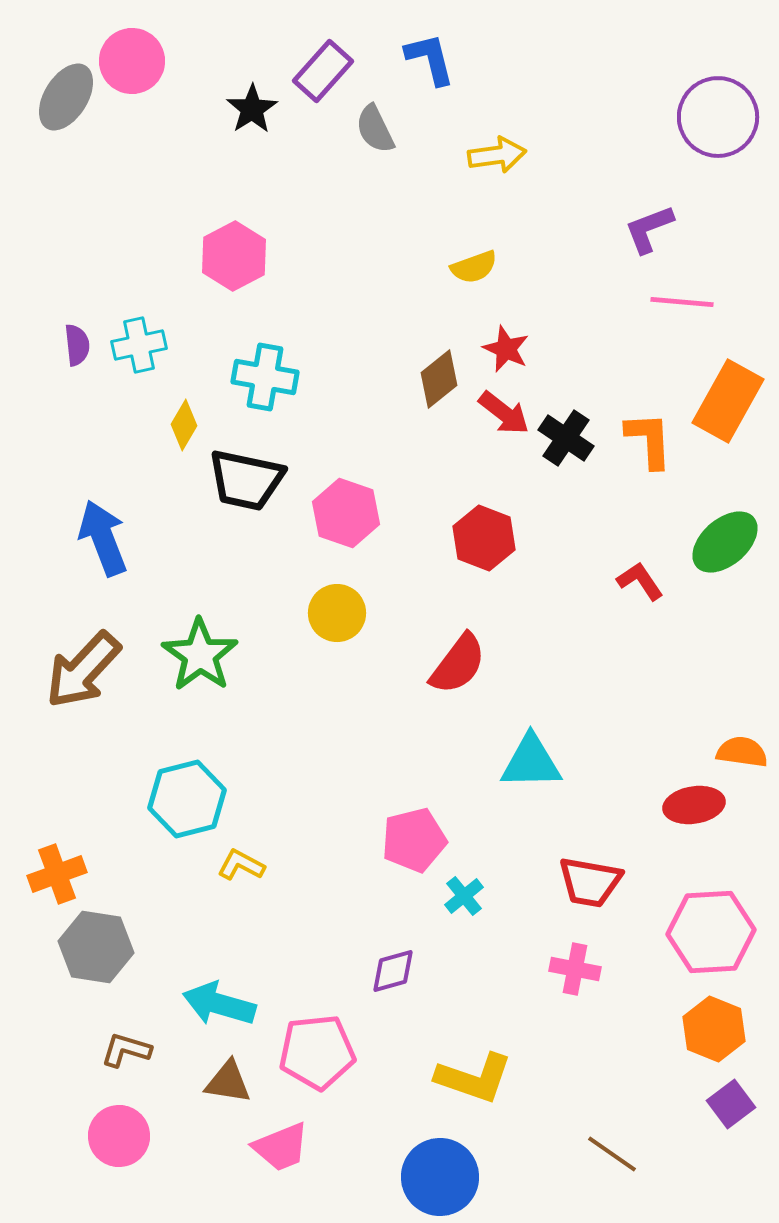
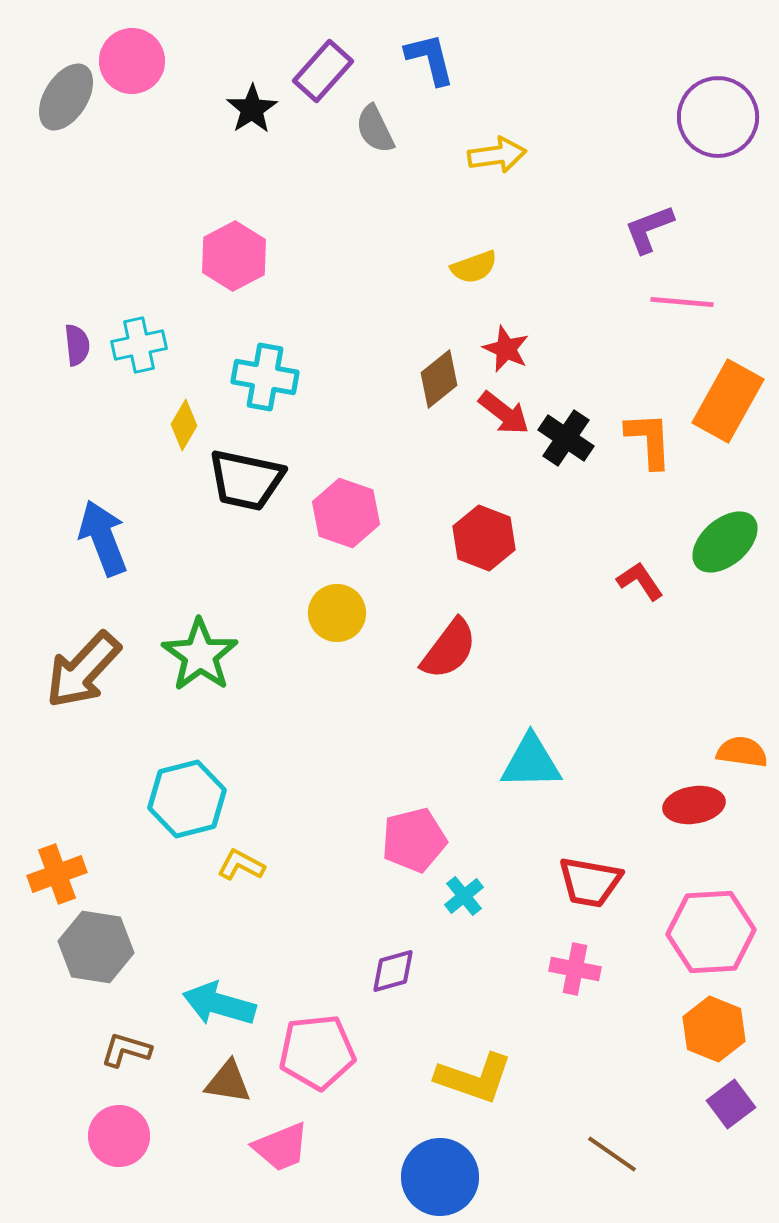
red semicircle at (458, 664): moved 9 px left, 15 px up
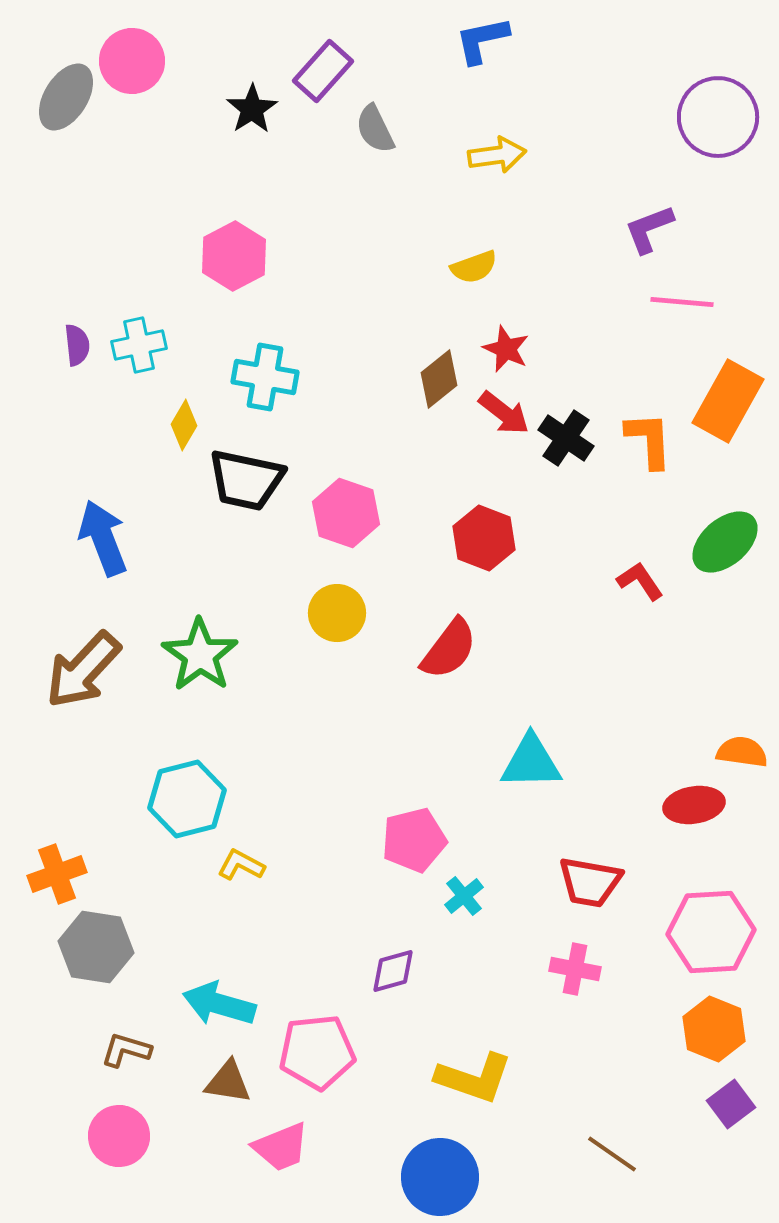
blue L-shape at (430, 59): moved 52 px right, 19 px up; rotated 88 degrees counterclockwise
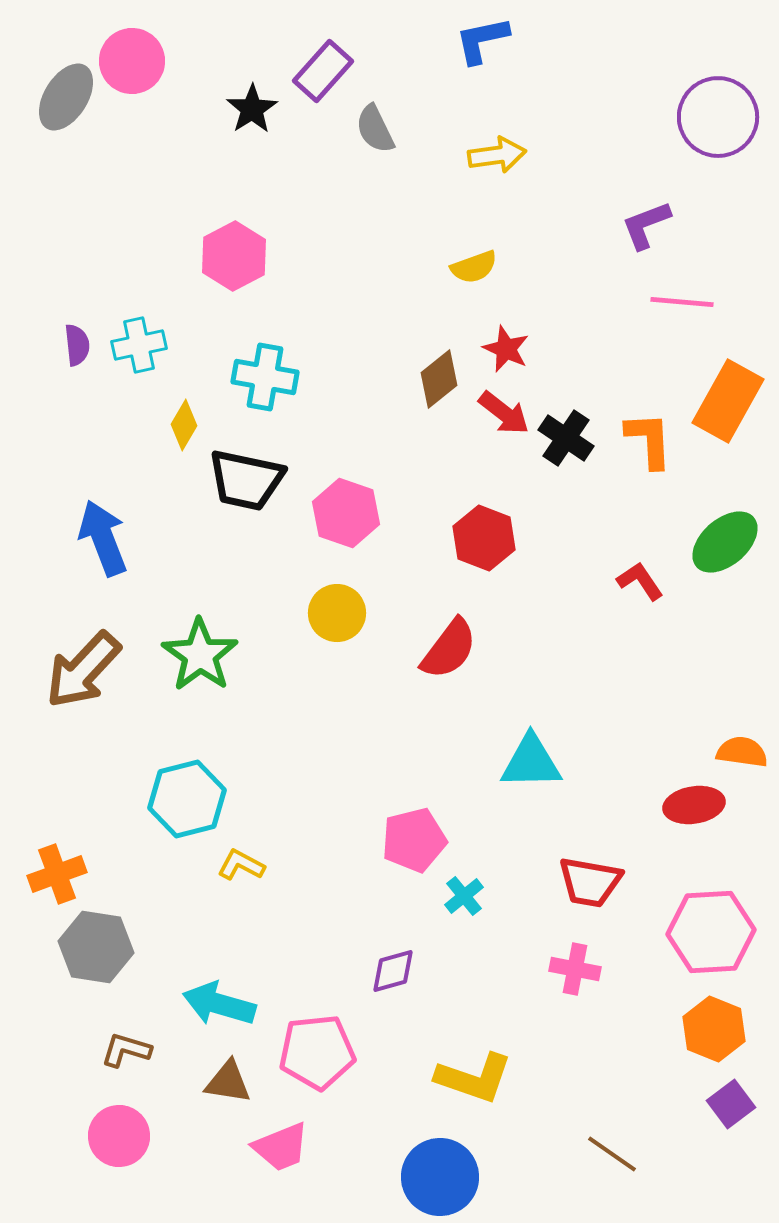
purple L-shape at (649, 229): moved 3 px left, 4 px up
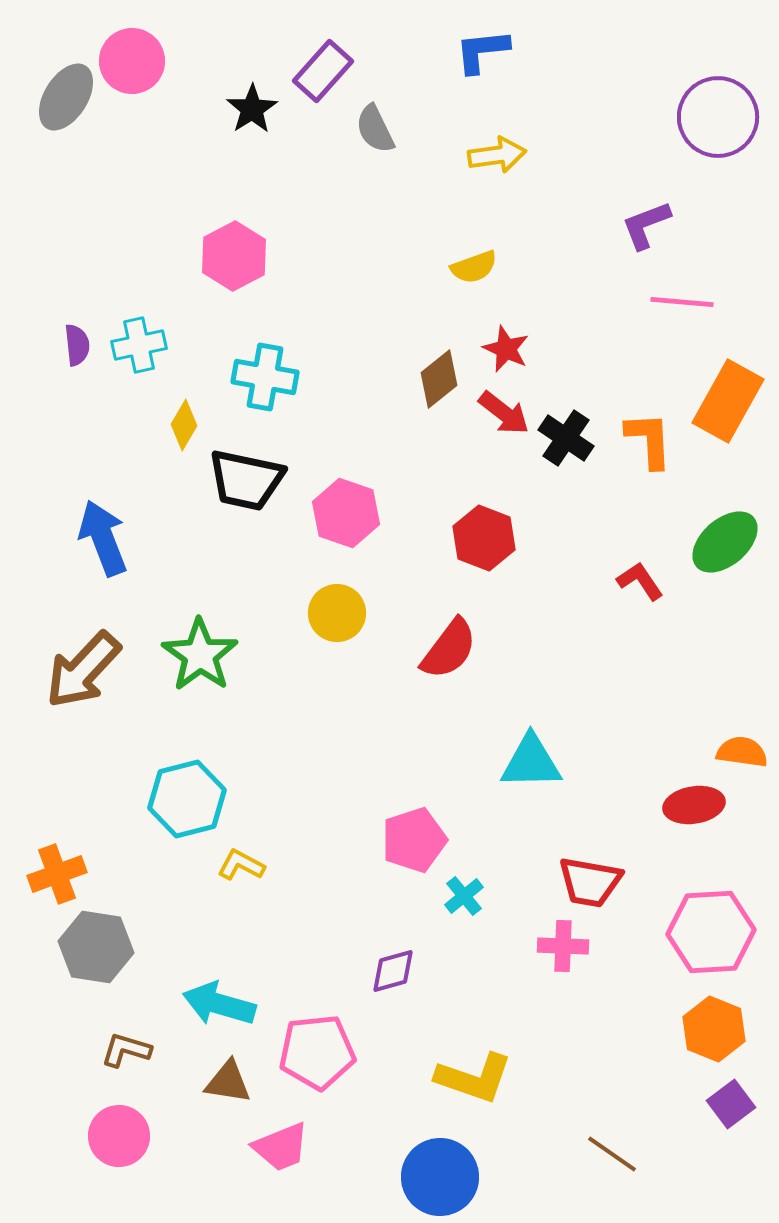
blue L-shape at (482, 40): moved 11 px down; rotated 6 degrees clockwise
pink pentagon at (414, 840): rotated 4 degrees counterclockwise
pink cross at (575, 969): moved 12 px left, 23 px up; rotated 9 degrees counterclockwise
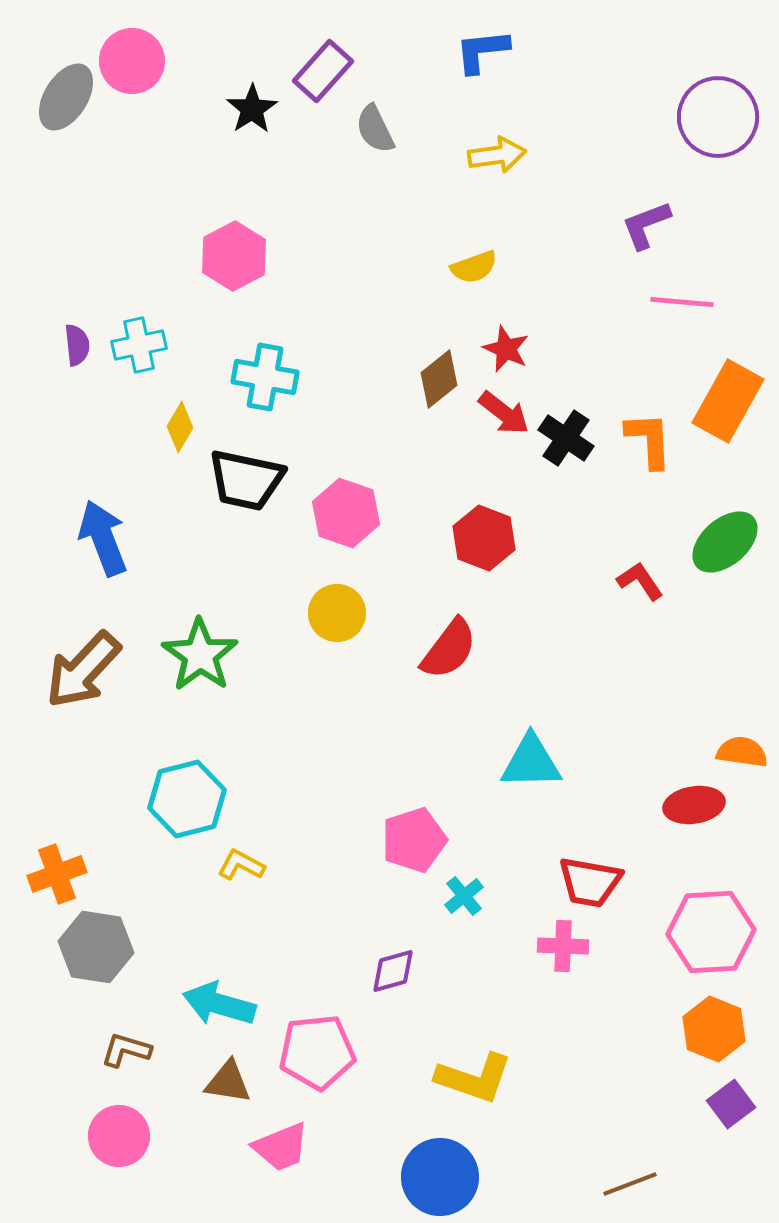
yellow diamond at (184, 425): moved 4 px left, 2 px down
brown line at (612, 1154): moved 18 px right, 30 px down; rotated 56 degrees counterclockwise
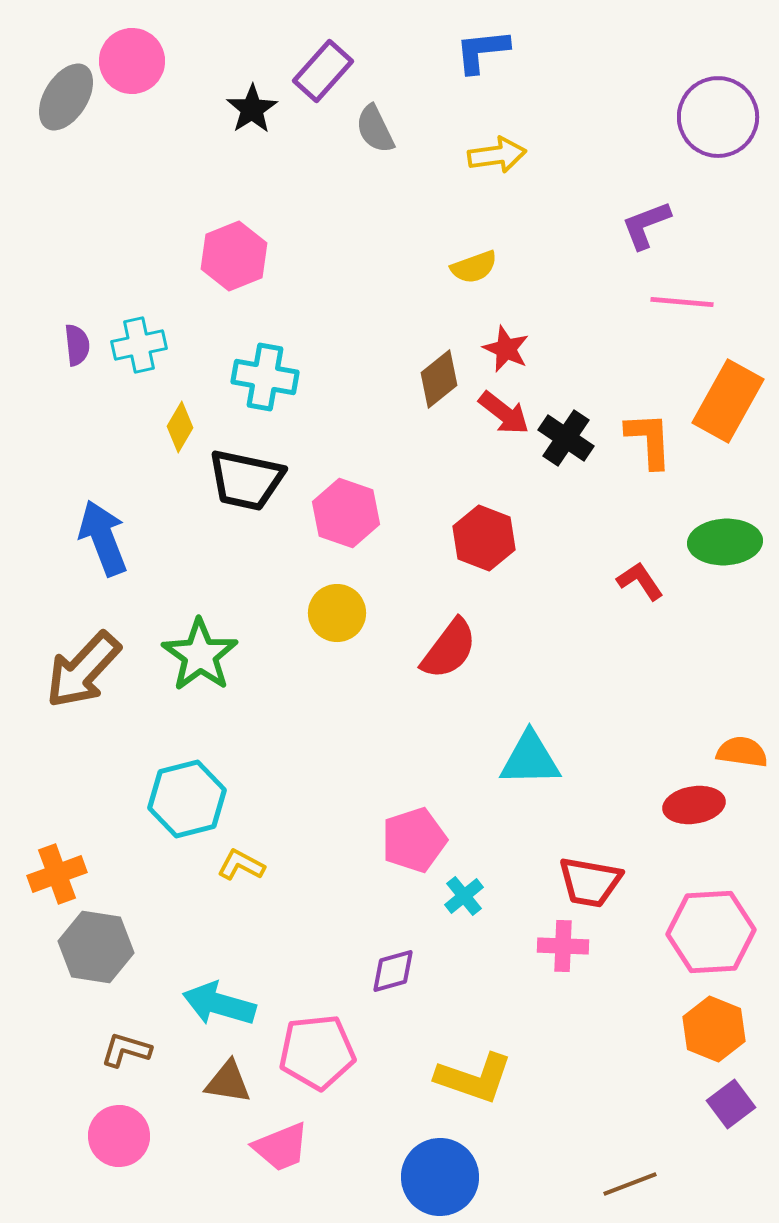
pink hexagon at (234, 256): rotated 6 degrees clockwise
green ellipse at (725, 542): rotated 38 degrees clockwise
cyan triangle at (531, 762): moved 1 px left, 3 px up
